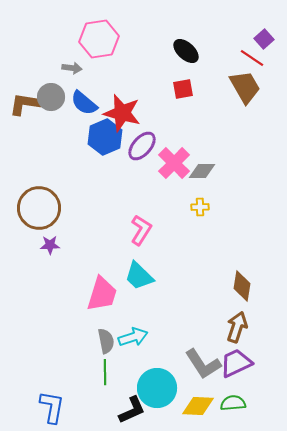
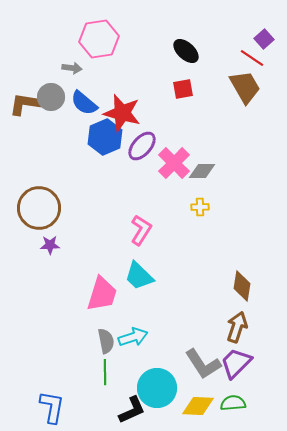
purple trapezoid: rotated 20 degrees counterclockwise
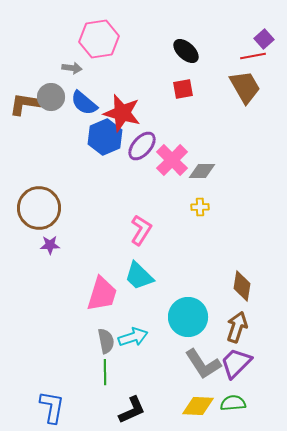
red line: moved 1 px right, 2 px up; rotated 45 degrees counterclockwise
pink cross: moved 2 px left, 3 px up
cyan circle: moved 31 px right, 71 px up
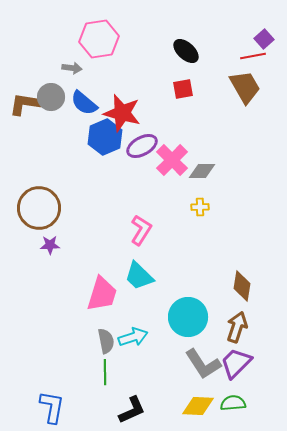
purple ellipse: rotated 20 degrees clockwise
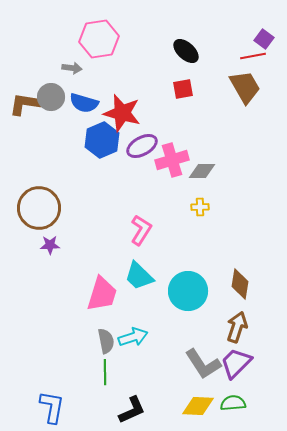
purple square: rotated 12 degrees counterclockwise
blue semicircle: rotated 24 degrees counterclockwise
blue hexagon: moved 3 px left, 3 px down
pink cross: rotated 28 degrees clockwise
brown diamond: moved 2 px left, 2 px up
cyan circle: moved 26 px up
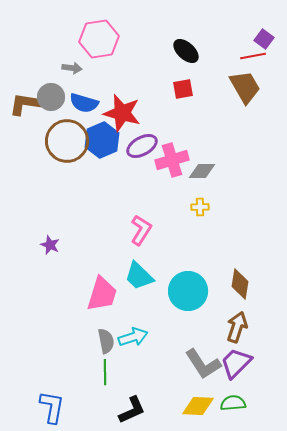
brown circle: moved 28 px right, 67 px up
purple star: rotated 24 degrees clockwise
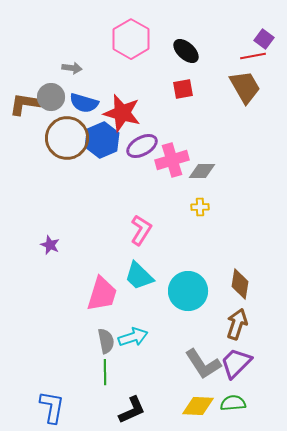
pink hexagon: moved 32 px right; rotated 21 degrees counterclockwise
brown circle: moved 3 px up
brown arrow: moved 3 px up
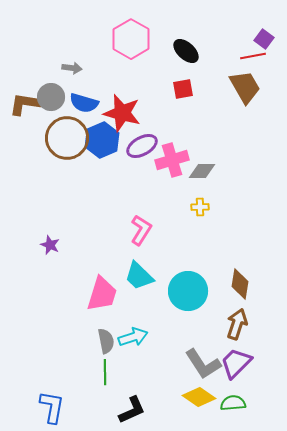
yellow diamond: moved 1 px right, 9 px up; rotated 32 degrees clockwise
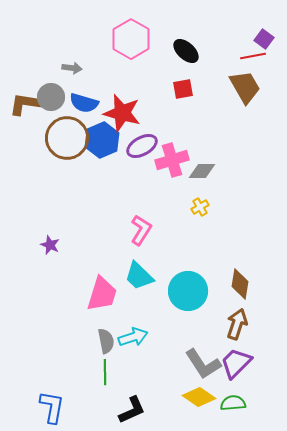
yellow cross: rotated 30 degrees counterclockwise
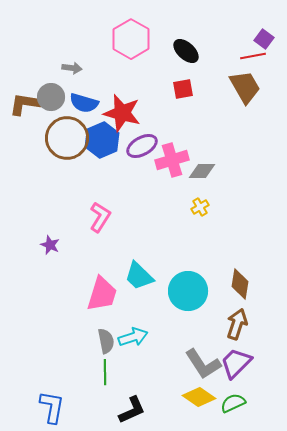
pink L-shape: moved 41 px left, 13 px up
green semicircle: rotated 20 degrees counterclockwise
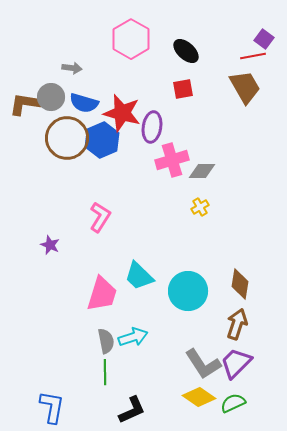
purple ellipse: moved 10 px right, 19 px up; rotated 52 degrees counterclockwise
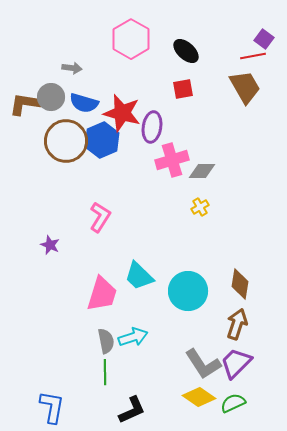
brown circle: moved 1 px left, 3 px down
